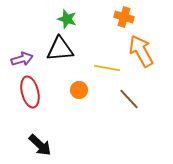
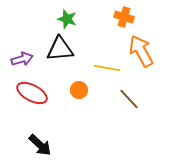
red ellipse: moved 2 px right, 1 px down; rotated 48 degrees counterclockwise
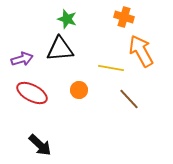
yellow line: moved 4 px right
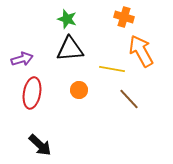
black triangle: moved 10 px right
yellow line: moved 1 px right, 1 px down
red ellipse: rotated 72 degrees clockwise
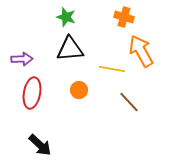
green star: moved 1 px left, 2 px up
purple arrow: rotated 15 degrees clockwise
brown line: moved 3 px down
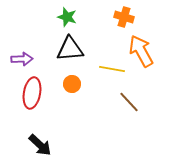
green star: moved 1 px right
orange circle: moved 7 px left, 6 px up
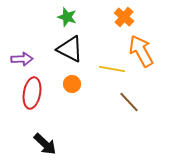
orange cross: rotated 24 degrees clockwise
black triangle: rotated 32 degrees clockwise
black arrow: moved 5 px right, 1 px up
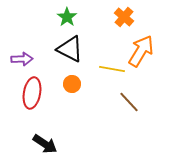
green star: rotated 18 degrees clockwise
orange arrow: rotated 60 degrees clockwise
black arrow: rotated 10 degrees counterclockwise
